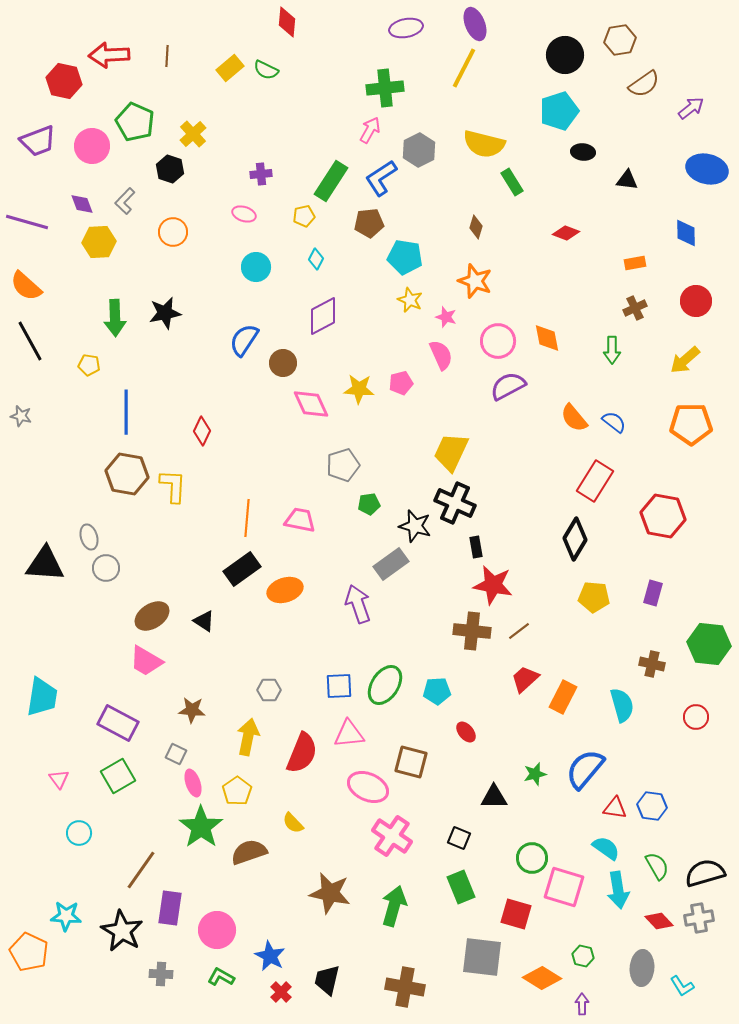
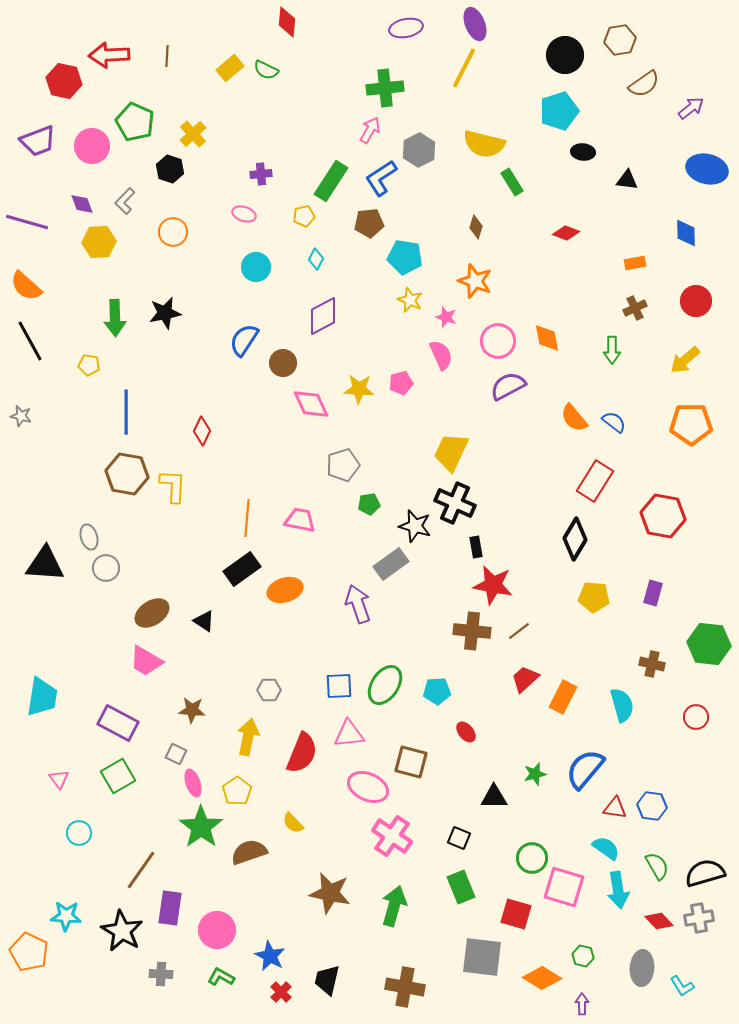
brown ellipse at (152, 616): moved 3 px up
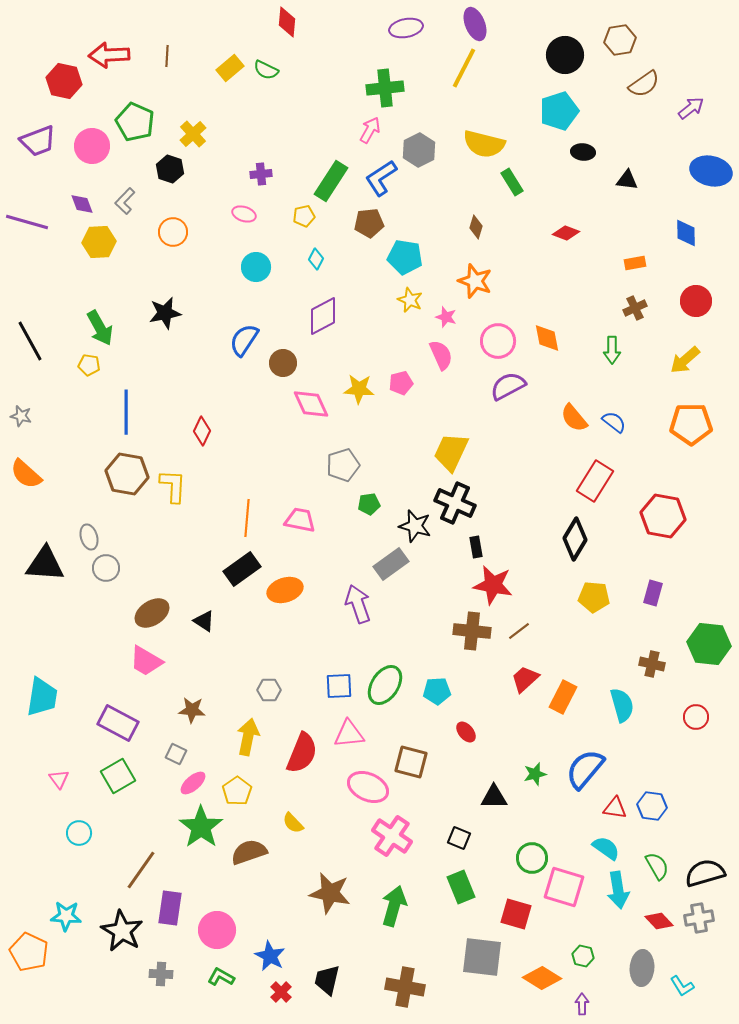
blue ellipse at (707, 169): moved 4 px right, 2 px down
orange semicircle at (26, 286): moved 188 px down
green arrow at (115, 318): moved 15 px left, 10 px down; rotated 27 degrees counterclockwise
pink ellipse at (193, 783): rotated 68 degrees clockwise
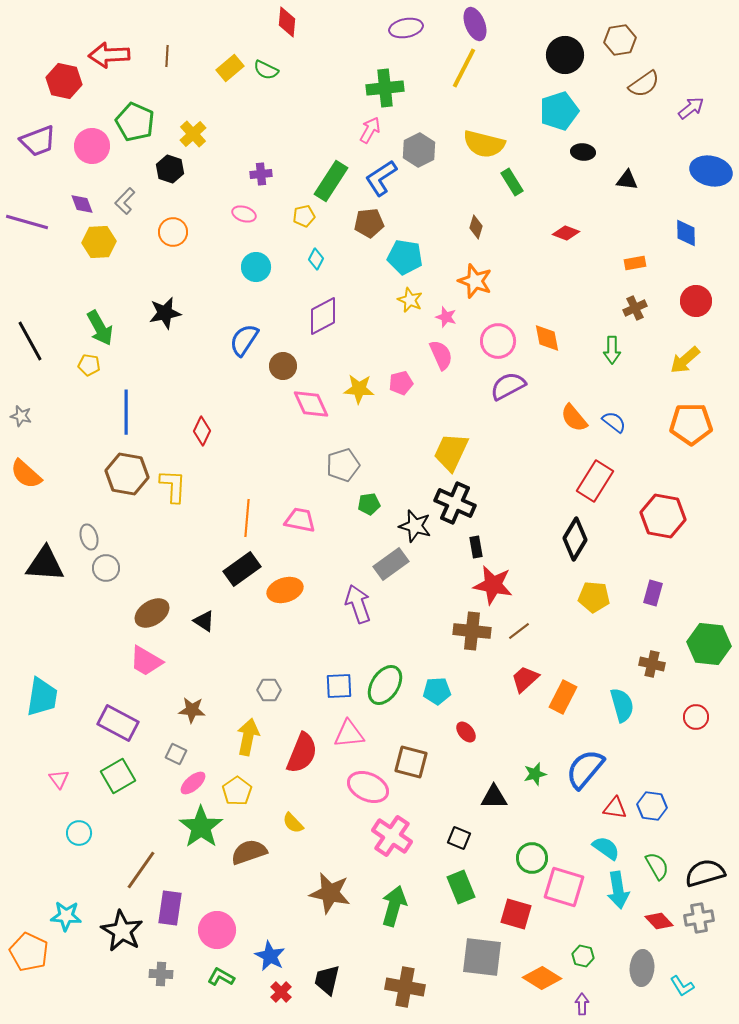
brown circle at (283, 363): moved 3 px down
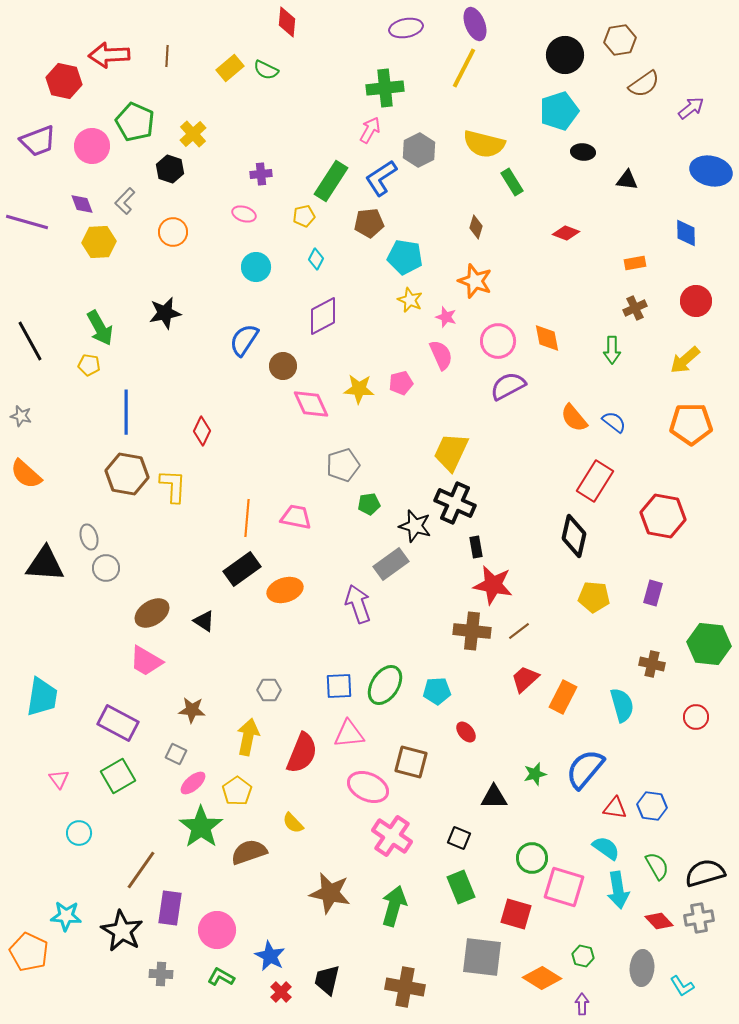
pink trapezoid at (300, 520): moved 4 px left, 3 px up
black diamond at (575, 539): moved 1 px left, 3 px up; rotated 18 degrees counterclockwise
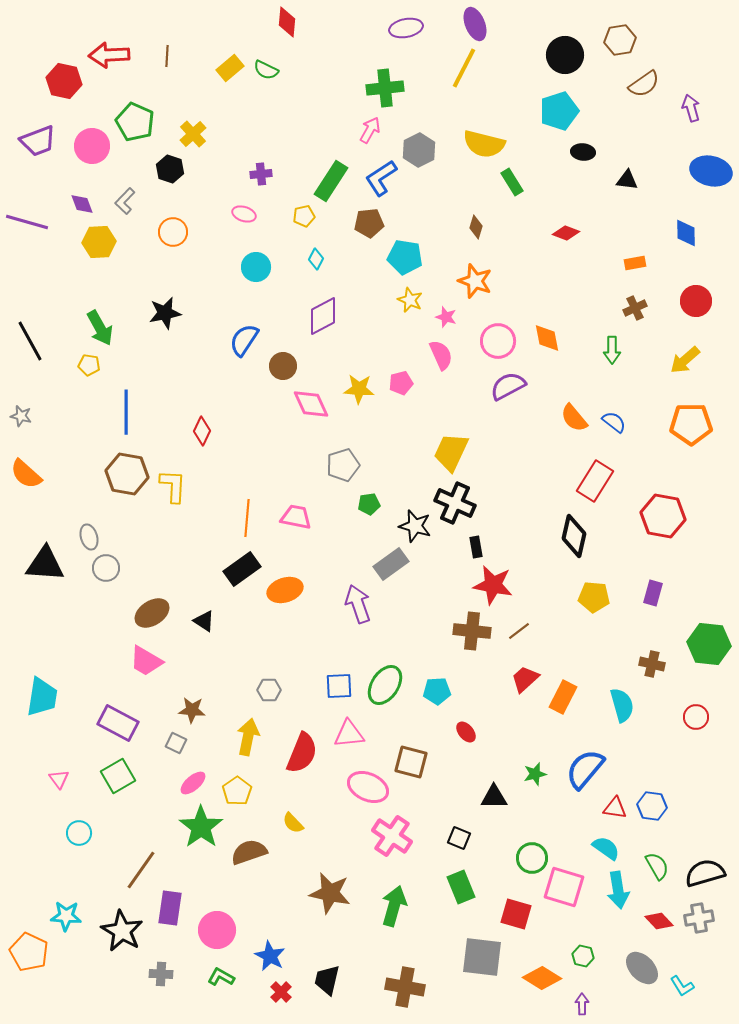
purple arrow at (691, 108): rotated 68 degrees counterclockwise
gray square at (176, 754): moved 11 px up
gray ellipse at (642, 968): rotated 48 degrees counterclockwise
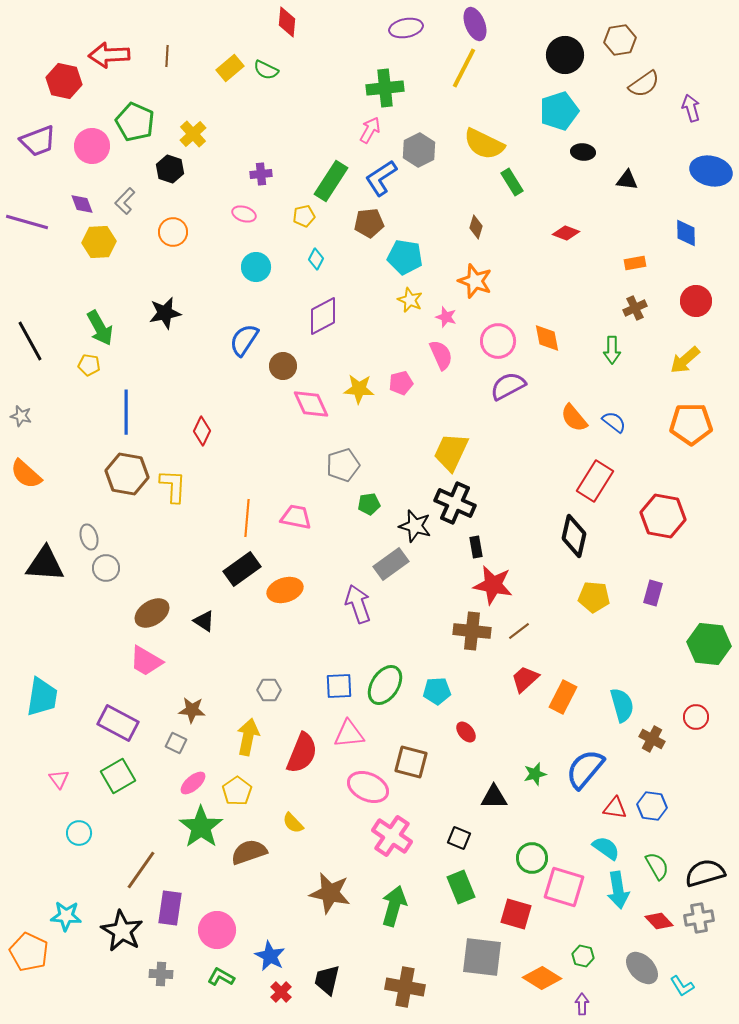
yellow semicircle at (484, 144): rotated 12 degrees clockwise
brown cross at (652, 664): moved 75 px down; rotated 15 degrees clockwise
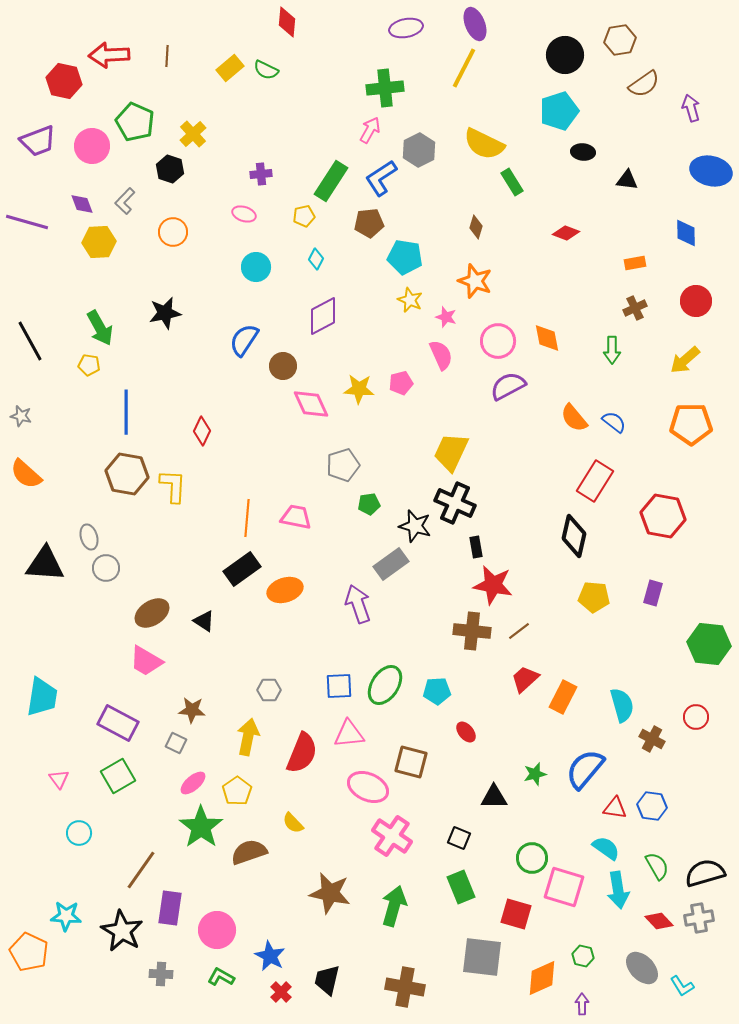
orange diamond at (542, 978): rotated 57 degrees counterclockwise
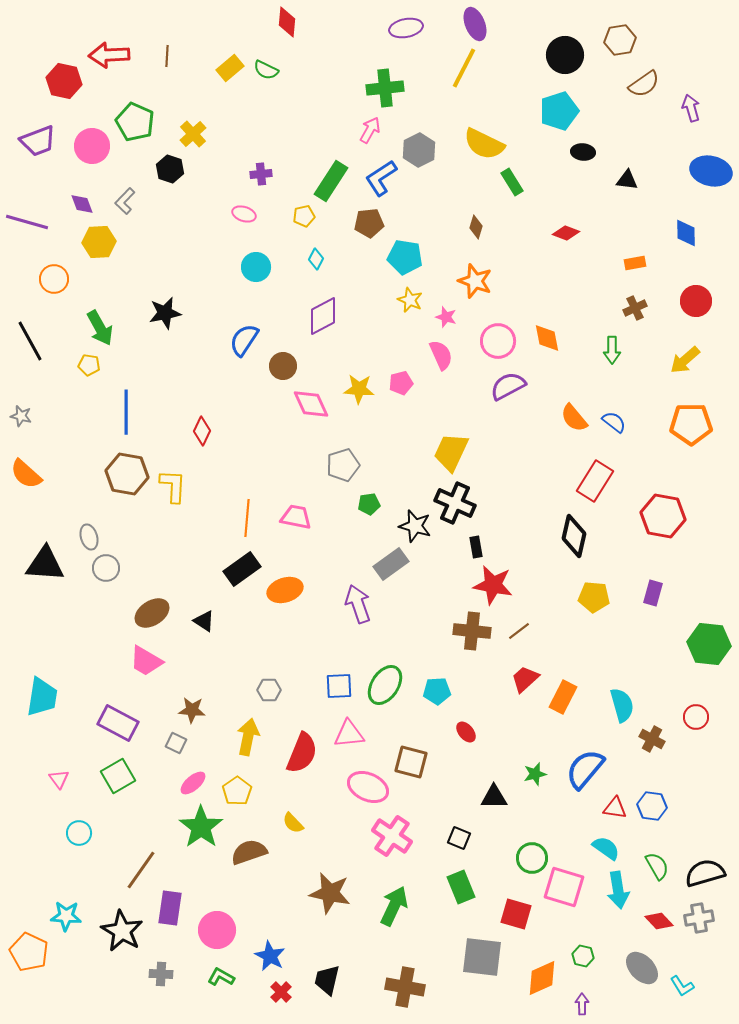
orange circle at (173, 232): moved 119 px left, 47 px down
green arrow at (394, 906): rotated 9 degrees clockwise
